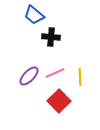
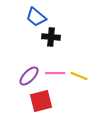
blue trapezoid: moved 2 px right, 2 px down
pink line: rotated 24 degrees clockwise
yellow line: moved 1 px left, 1 px up; rotated 66 degrees counterclockwise
red square: moved 18 px left; rotated 30 degrees clockwise
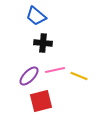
blue trapezoid: moved 1 px up
black cross: moved 8 px left, 6 px down
pink line: moved 3 px up; rotated 12 degrees counterclockwise
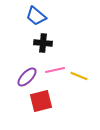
purple ellipse: moved 2 px left, 1 px down
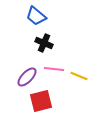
black cross: moved 1 px right; rotated 18 degrees clockwise
pink line: moved 1 px left, 1 px up; rotated 18 degrees clockwise
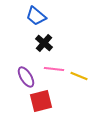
black cross: rotated 18 degrees clockwise
purple ellipse: moved 1 px left; rotated 75 degrees counterclockwise
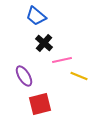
pink line: moved 8 px right, 9 px up; rotated 18 degrees counterclockwise
purple ellipse: moved 2 px left, 1 px up
red square: moved 1 px left, 3 px down
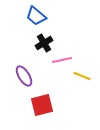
black cross: rotated 18 degrees clockwise
yellow line: moved 3 px right
red square: moved 2 px right, 1 px down
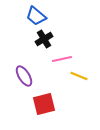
black cross: moved 4 px up
pink line: moved 1 px up
yellow line: moved 3 px left
red square: moved 2 px right, 1 px up
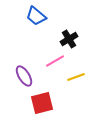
black cross: moved 25 px right
pink line: moved 7 px left, 2 px down; rotated 18 degrees counterclockwise
yellow line: moved 3 px left, 1 px down; rotated 42 degrees counterclockwise
red square: moved 2 px left, 1 px up
